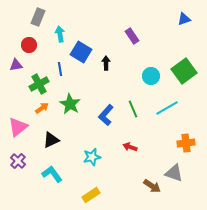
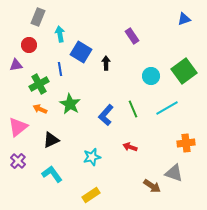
orange arrow: moved 2 px left, 1 px down; rotated 120 degrees counterclockwise
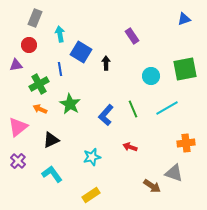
gray rectangle: moved 3 px left, 1 px down
green square: moved 1 px right, 2 px up; rotated 25 degrees clockwise
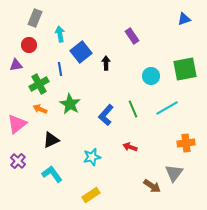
blue square: rotated 20 degrees clockwise
pink triangle: moved 1 px left, 3 px up
gray triangle: rotated 48 degrees clockwise
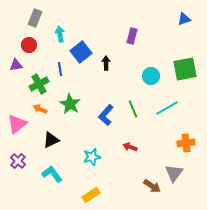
purple rectangle: rotated 49 degrees clockwise
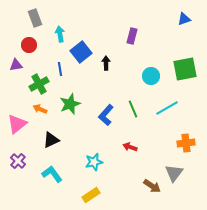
gray rectangle: rotated 42 degrees counterclockwise
green star: rotated 20 degrees clockwise
cyan star: moved 2 px right, 5 px down
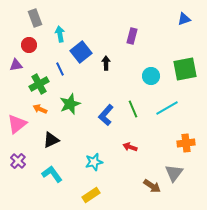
blue line: rotated 16 degrees counterclockwise
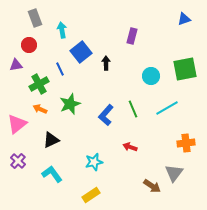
cyan arrow: moved 2 px right, 4 px up
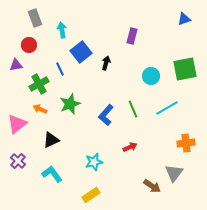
black arrow: rotated 16 degrees clockwise
red arrow: rotated 136 degrees clockwise
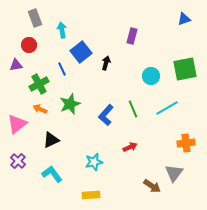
blue line: moved 2 px right
yellow rectangle: rotated 30 degrees clockwise
